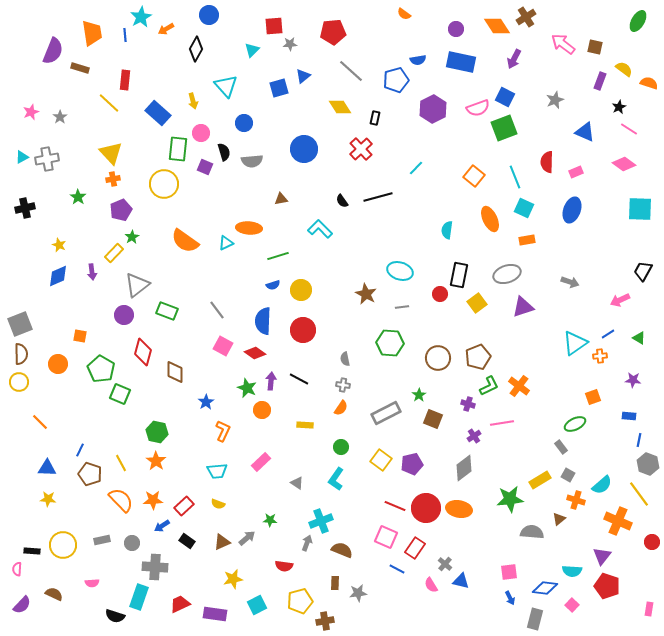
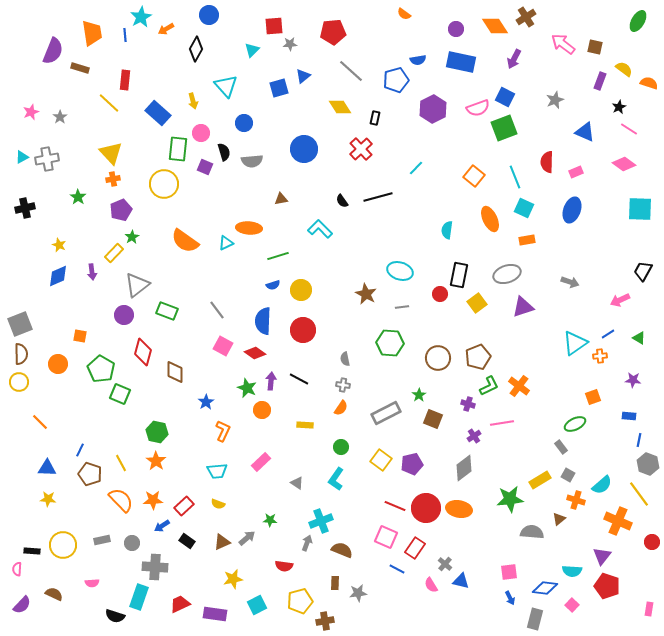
orange diamond at (497, 26): moved 2 px left
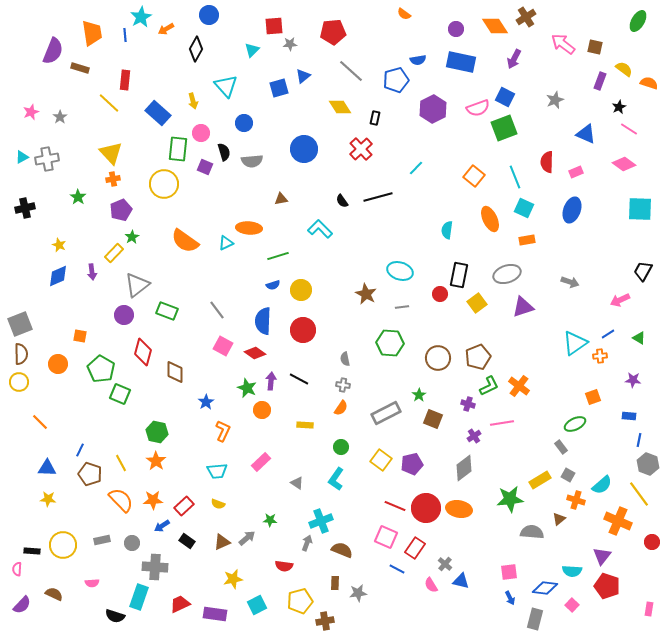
blue triangle at (585, 132): moved 1 px right, 2 px down
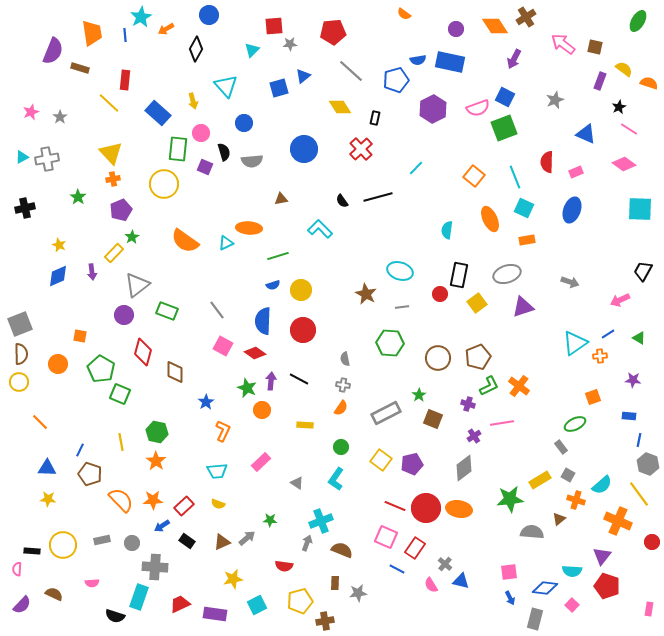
blue rectangle at (461, 62): moved 11 px left
yellow line at (121, 463): moved 21 px up; rotated 18 degrees clockwise
